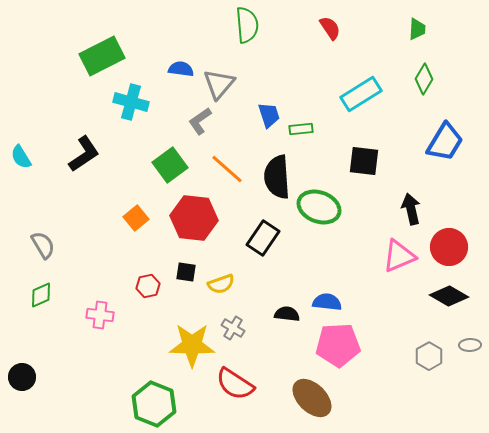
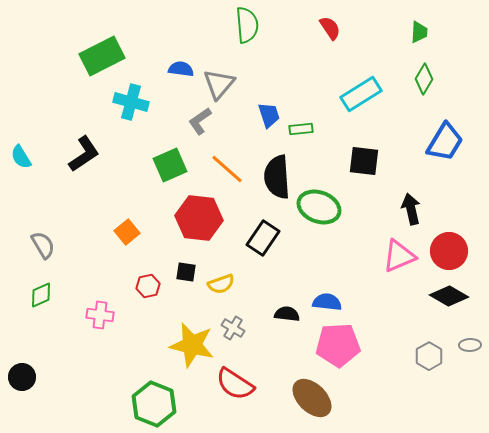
green trapezoid at (417, 29): moved 2 px right, 3 px down
green square at (170, 165): rotated 12 degrees clockwise
orange square at (136, 218): moved 9 px left, 14 px down
red hexagon at (194, 218): moved 5 px right
red circle at (449, 247): moved 4 px down
yellow star at (192, 345): rotated 12 degrees clockwise
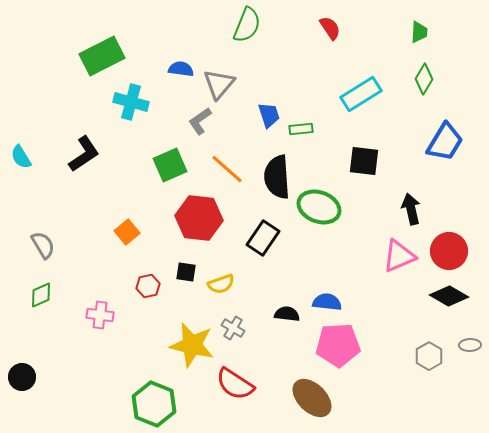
green semicircle at (247, 25): rotated 27 degrees clockwise
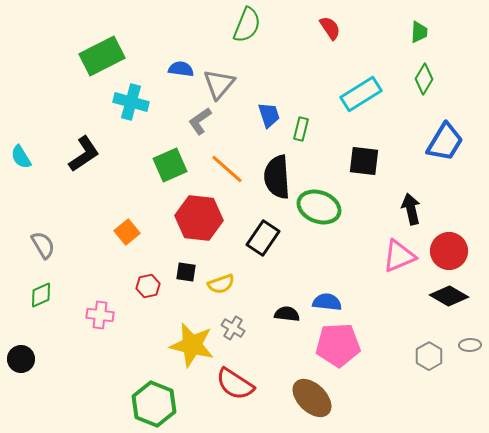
green rectangle at (301, 129): rotated 70 degrees counterclockwise
black circle at (22, 377): moved 1 px left, 18 px up
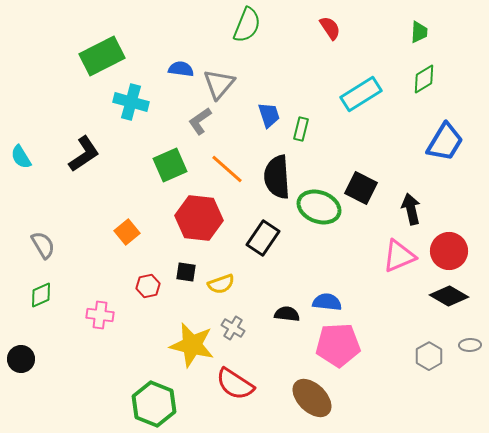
green diamond at (424, 79): rotated 28 degrees clockwise
black square at (364, 161): moved 3 px left, 27 px down; rotated 20 degrees clockwise
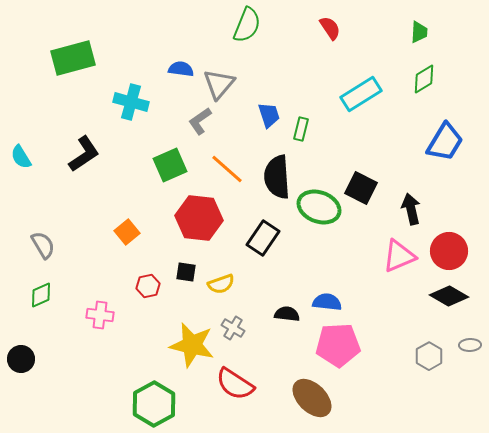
green rectangle at (102, 56): moved 29 px left, 2 px down; rotated 12 degrees clockwise
green hexagon at (154, 404): rotated 9 degrees clockwise
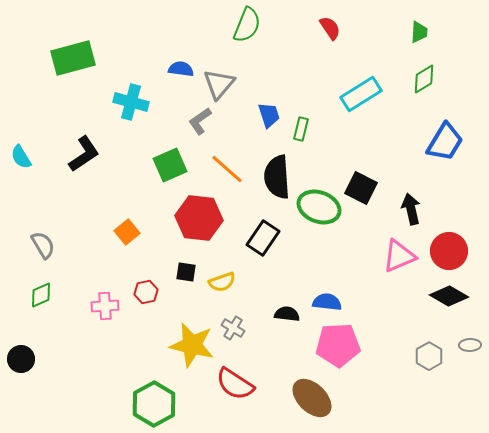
yellow semicircle at (221, 284): moved 1 px right, 2 px up
red hexagon at (148, 286): moved 2 px left, 6 px down
pink cross at (100, 315): moved 5 px right, 9 px up; rotated 12 degrees counterclockwise
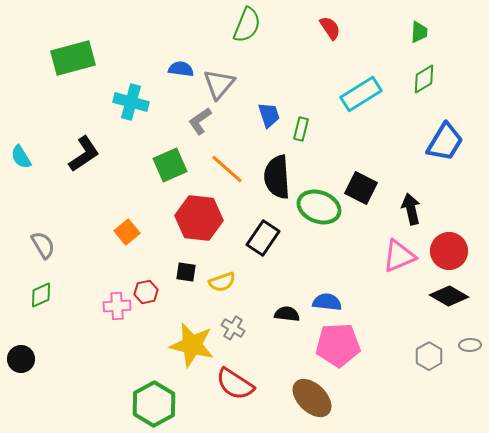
pink cross at (105, 306): moved 12 px right
